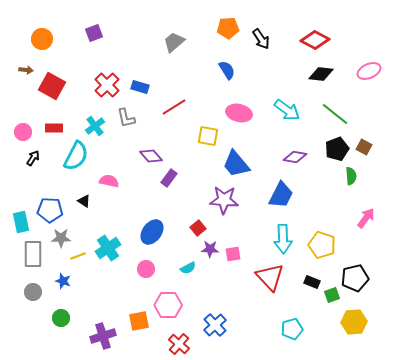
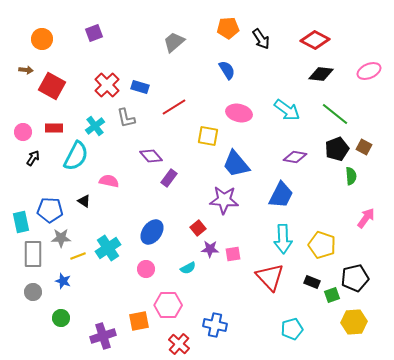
blue cross at (215, 325): rotated 35 degrees counterclockwise
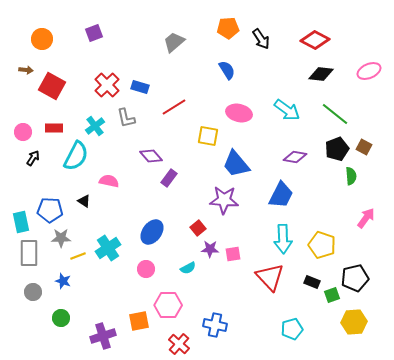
gray rectangle at (33, 254): moved 4 px left, 1 px up
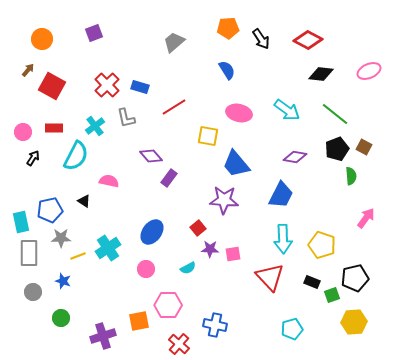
red diamond at (315, 40): moved 7 px left
brown arrow at (26, 70): moved 2 px right; rotated 56 degrees counterclockwise
blue pentagon at (50, 210): rotated 15 degrees counterclockwise
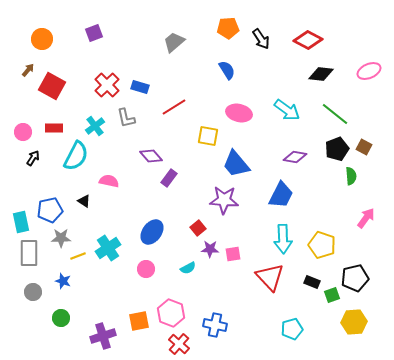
pink hexagon at (168, 305): moved 3 px right, 8 px down; rotated 20 degrees clockwise
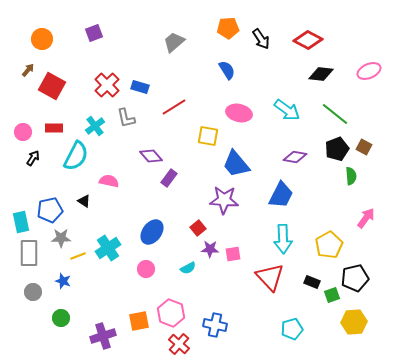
yellow pentagon at (322, 245): moved 7 px right; rotated 24 degrees clockwise
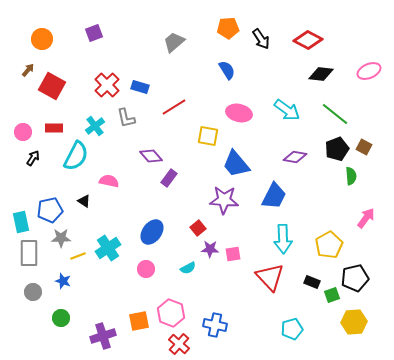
blue trapezoid at (281, 195): moved 7 px left, 1 px down
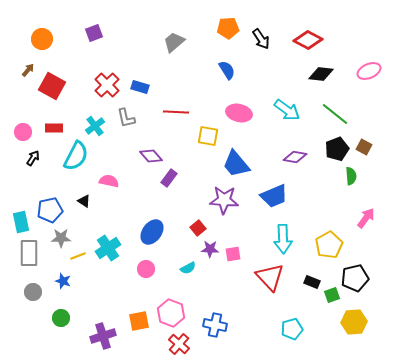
red line at (174, 107): moved 2 px right, 5 px down; rotated 35 degrees clockwise
blue trapezoid at (274, 196): rotated 40 degrees clockwise
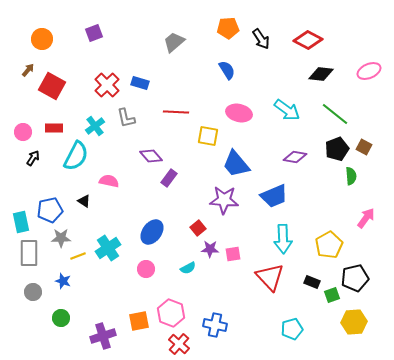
blue rectangle at (140, 87): moved 4 px up
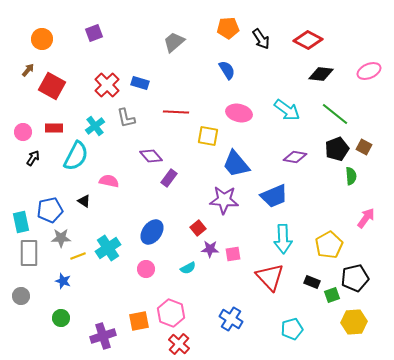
gray circle at (33, 292): moved 12 px left, 4 px down
blue cross at (215, 325): moved 16 px right, 6 px up; rotated 20 degrees clockwise
